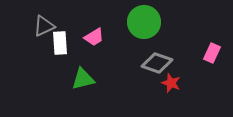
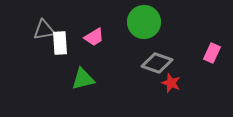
gray triangle: moved 4 px down; rotated 15 degrees clockwise
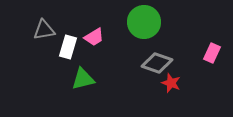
white rectangle: moved 8 px right, 4 px down; rotated 20 degrees clockwise
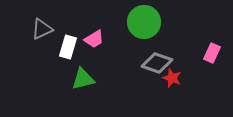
gray triangle: moved 2 px left, 1 px up; rotated 15 degrees counterclockwise
pink trapezoid: moved 2 px down
red star: moved 1 px right, 5 px up
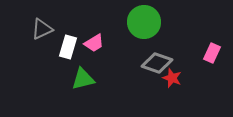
pink trapezoid: moved 4 px down
